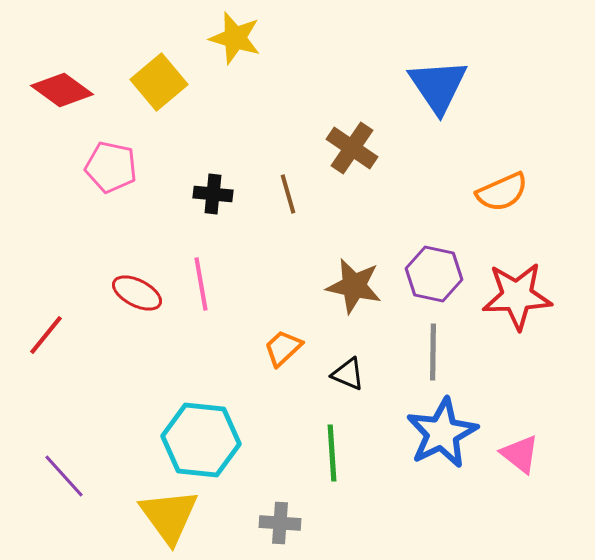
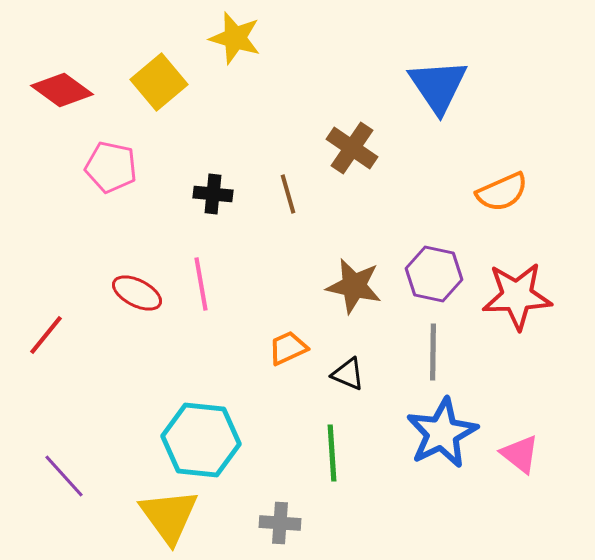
orange trapezoid: moved 5 px right; rotated 18 degrees clockwise
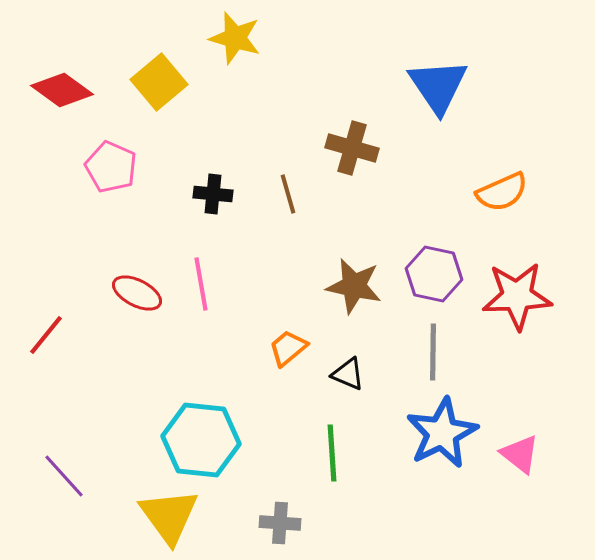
brown cross: rotated 18 degrees counterclockwise
pink pentagon: rotated 12 degrees clockwise
orange trapezoid: rotated 15 degrees counterclockwise
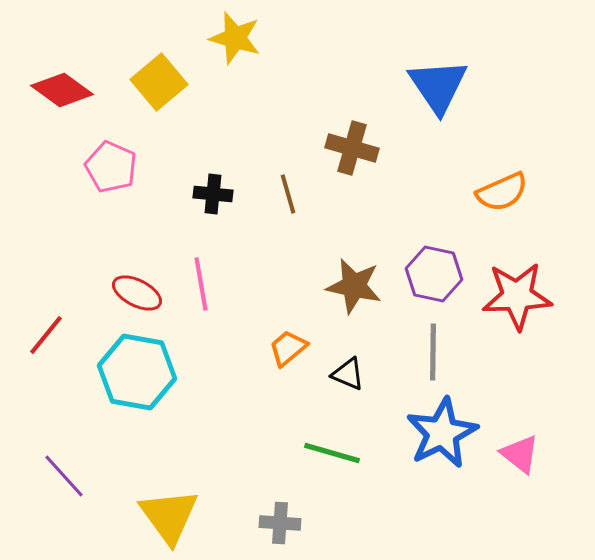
cyan hexagon: moved 64 px left, 68 px up; rotated 4 degrees clockwise
green line: rotated 70 degrees counterclockwise
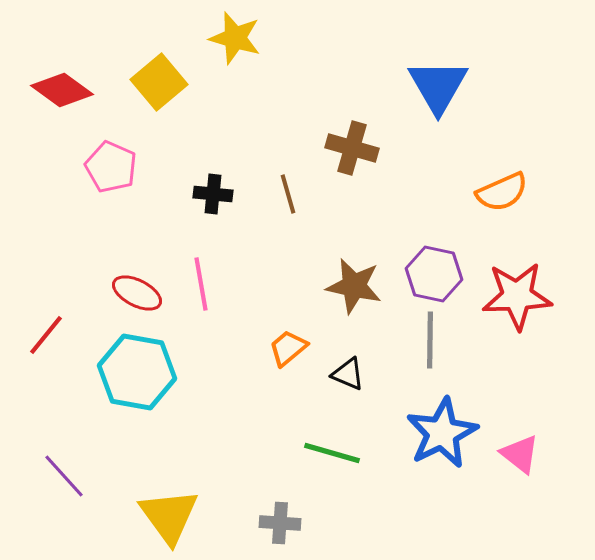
blue triangle: rotated 4 degrees clockwise
gray line: moved 3 px left, 12 px up
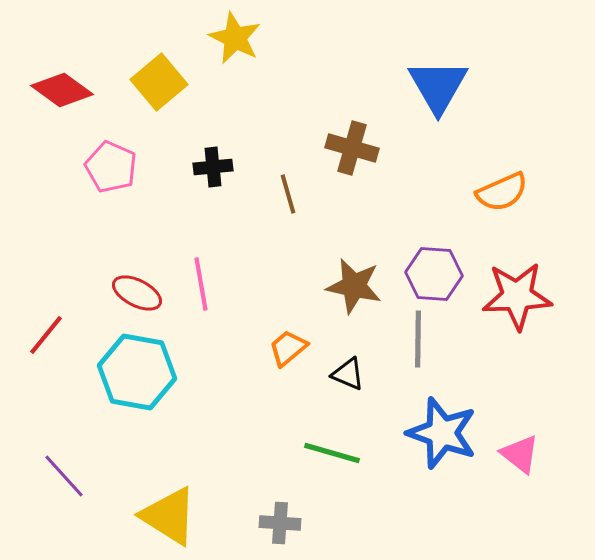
yellow star: rotated 10 degrees clockwise
black cross: moved 27 px up; rotated 12 degrees counterclockwise
purple hexagon: rotated 8 degrees counterclockwise
gray line: moved 12 px left, 1 px up
blue star: rotated 26 degrees counterclockwise
yellow triangle: rotated 22 degrees counterclockwise
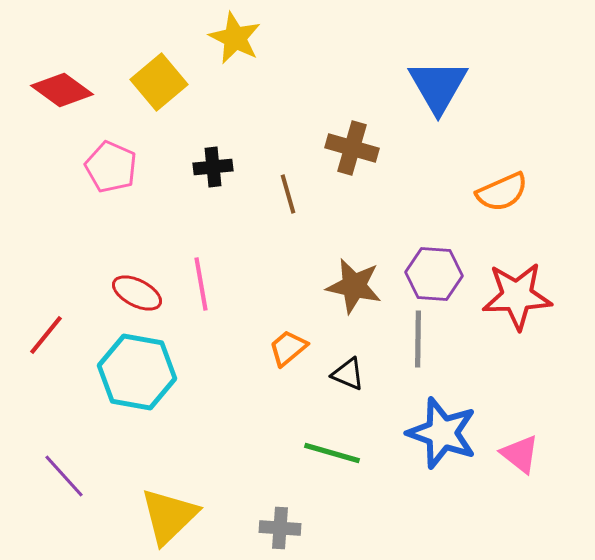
yellow triangle: rotated 44 degrees clockwise
gray cross: moved 5 px down
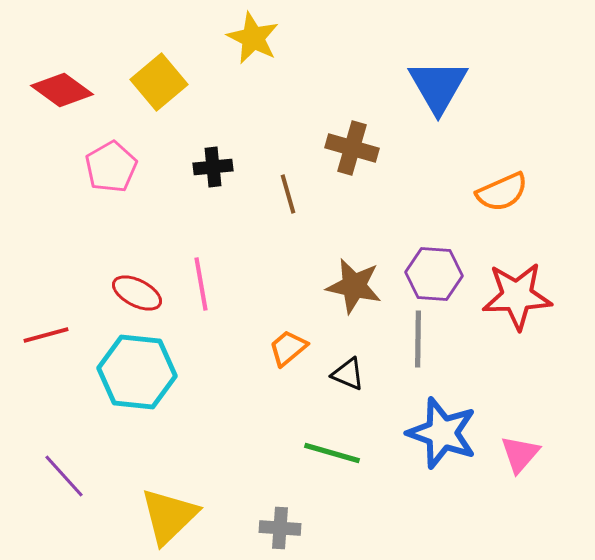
yellow star: moved 18 px right
pink pentagon: rotated 18 degrees clockwise
red line: rotated 36 degrees clockwise
cyan hexagon: rotated 4 degrees counterclockwise
pink triangle: rotated 33 degrees clockwise
